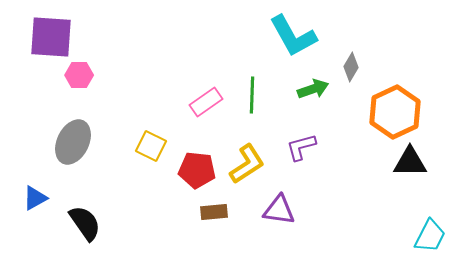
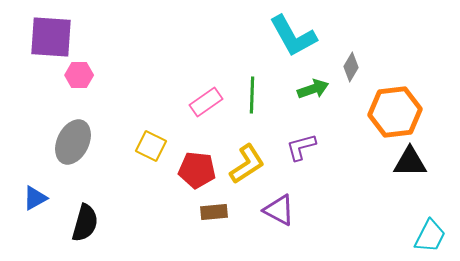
orange hexagon: rotated 18 degrees clockwise
purple triangle: rotated 20 degrees clockwise
black semicircle: rotated 51 degrees clockwise
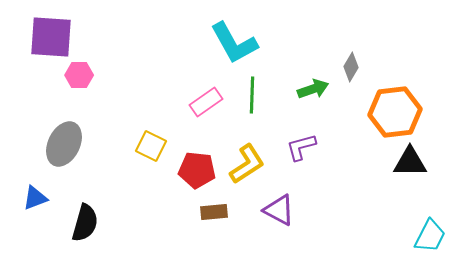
cyan L-shape: moved 59 px left, 7 px down
gray ellipse: moved 9 px left, 2 px down
blue triangle: rotated 8 degrees clockwise
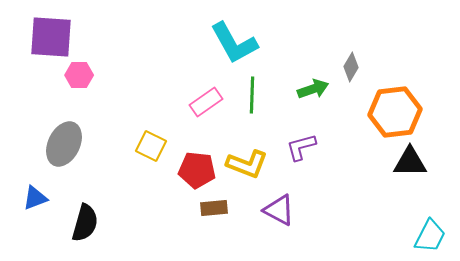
yellow L-shape: rotated 54 degrees clockwise
brown rectangle: moved 4 px up
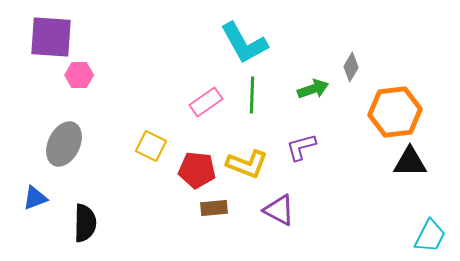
cyan L-shape: moved 10 px right
black semicircle: rotated 15 degrees counterclockwise
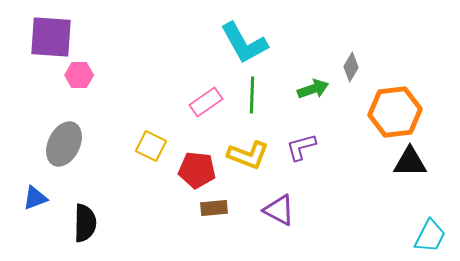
yellow L-shape: moved 1 px right, 9 px up
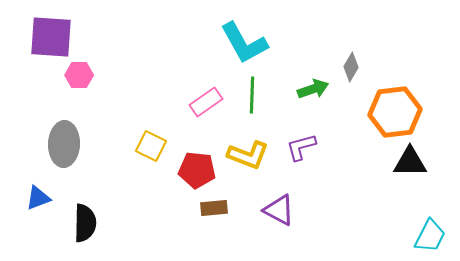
gray ellipse: rotated 24 degrees counterclockwise
blue triangle: moved 3 px right
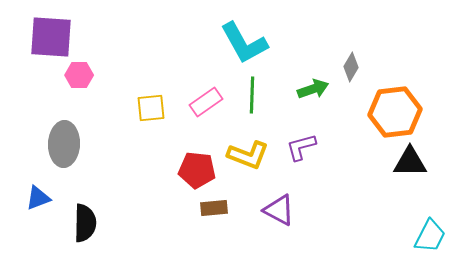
yellow square: moved 38 px up; rotated 32 degrees counterclockwise
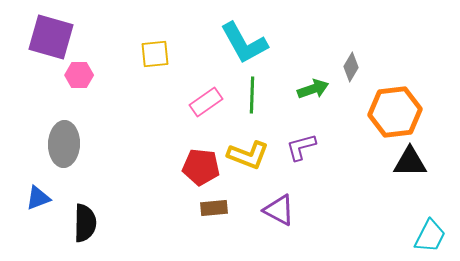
purple square: rotated 12 degrees clockwise
yellow square: moved 4 px right, 54 px up
red pentagon: moved 4 px right, 3 px up
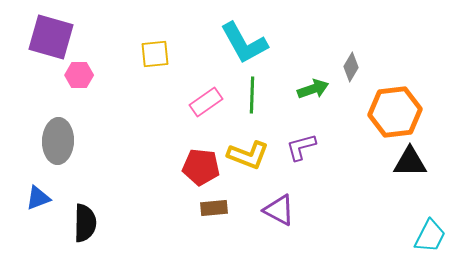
gray ellipse: moved 6 px left, 3 px up
